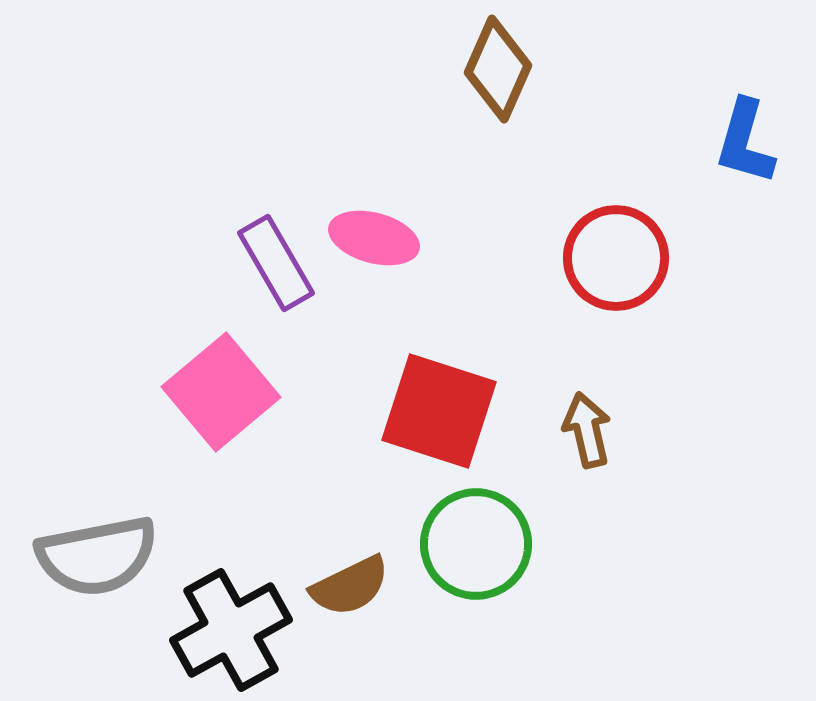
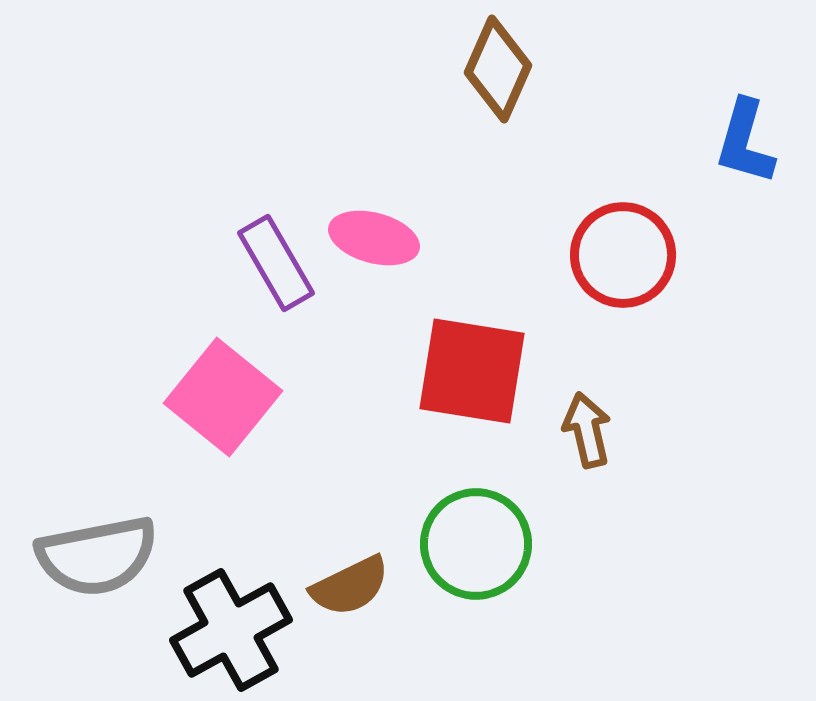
red circle: moved 7 px right, 3 px up
pink square: moved 2 px right, 5 px down; rotated 11 degrees counterclockwise
red square: moved 33 px right, 40 px up; rotated 9 degrees counterclockwise
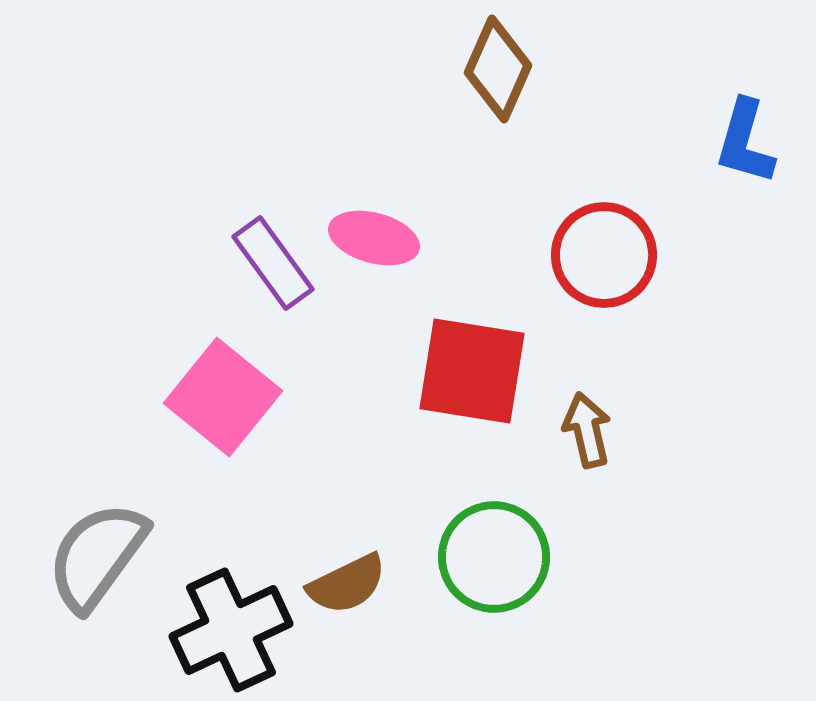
red circle: moved 19 px left
purple rectangle: moved 3 px left; rotated 6 degrees counterclockwise
green circle: moved 18 px right, 13 px down
gray semicircle: rotated 137 degrees clockwise
brown semicircle: moved 3 px left, 2 px up
black cross: rotated 4 degrees clockwise
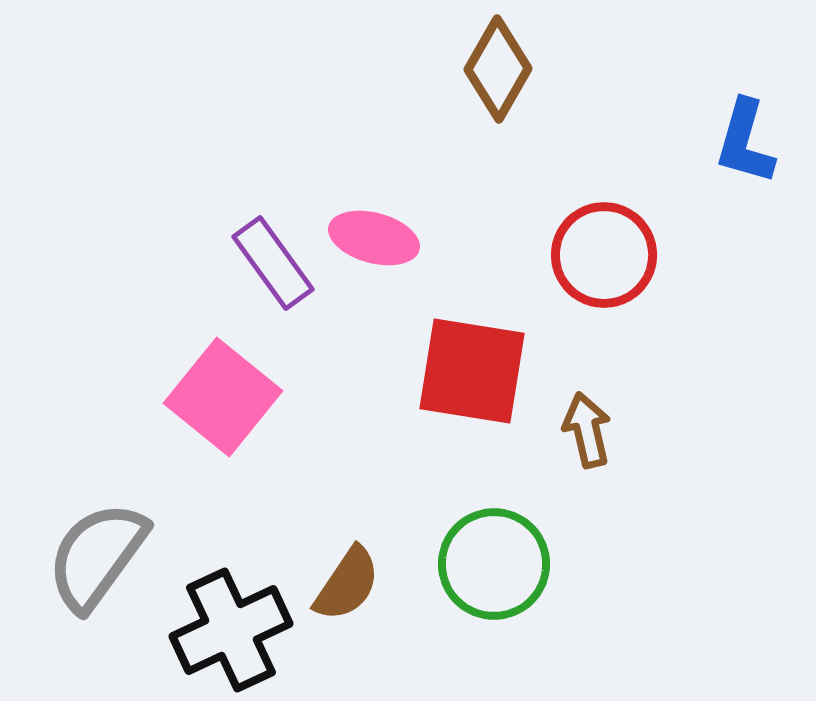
brown diamond: rotated 6 degrees clockwise
green circle: moved 7 px down
brown semicircle: rotated 30 degrees counterclockwise
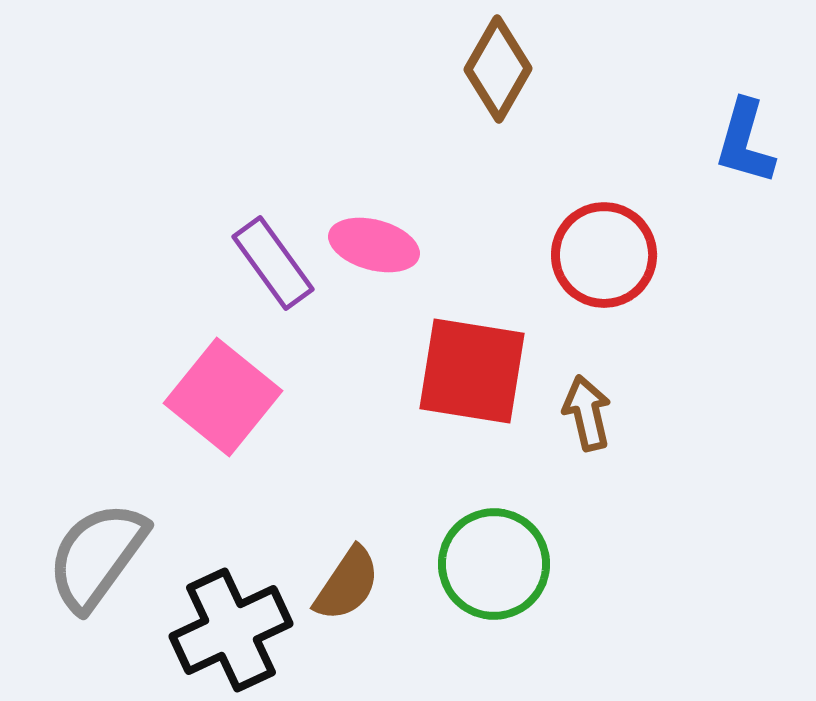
pink ellipse: moved 7 px down
brown arrow: moved 17 px up
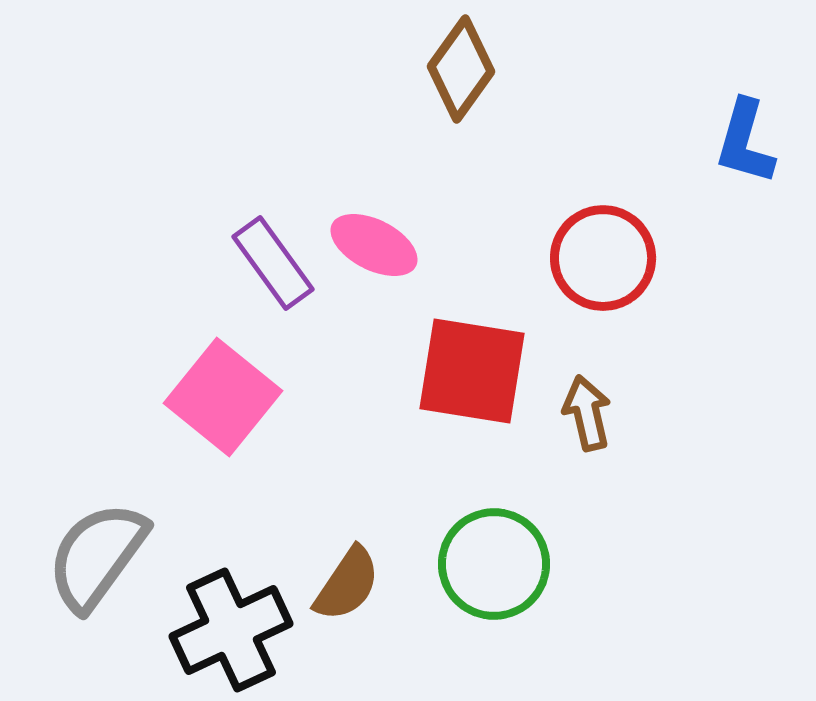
brown diamond: moved 37 px left; rotated 6 degrees clockwise
pink ellipse: rotated 12 degrees clockwise
red circle: moved 1 px left, 3 px down
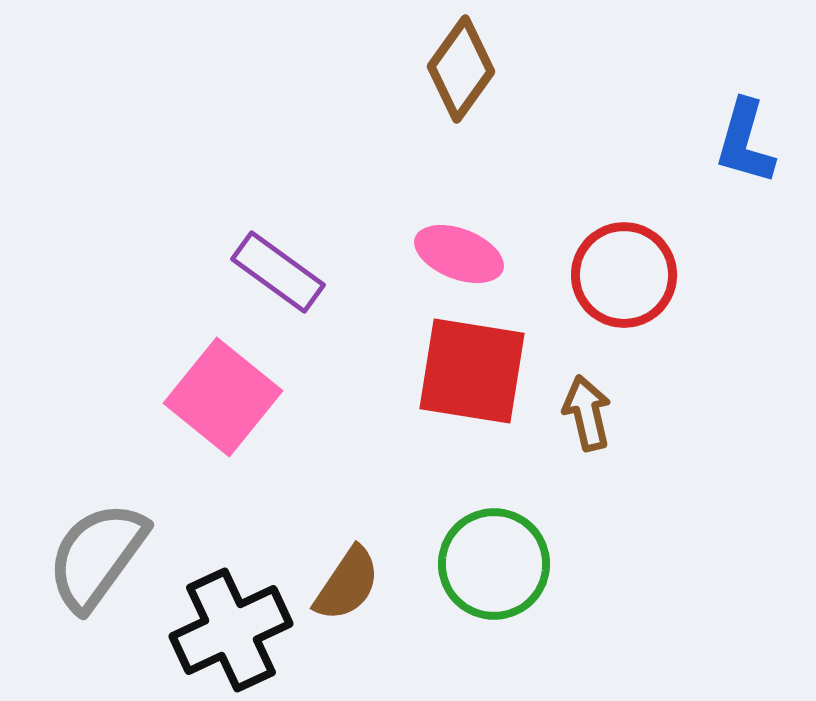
pink ellipse: moved 85 px right, 9 px down; rotated 6 degrees counterclockwise
red circle: moved 21 px right, 17 px down
purple rectangle: moved 5 px right, 9 px down; rotated 18 degrees counterclockwise
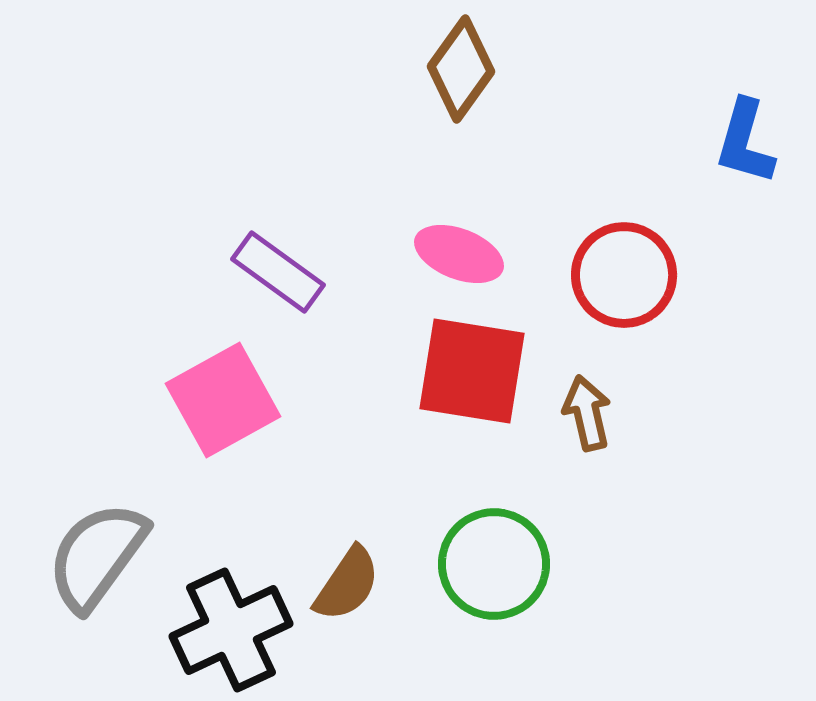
pink square: moved 3 px down; rotated 22 degrees clockwise
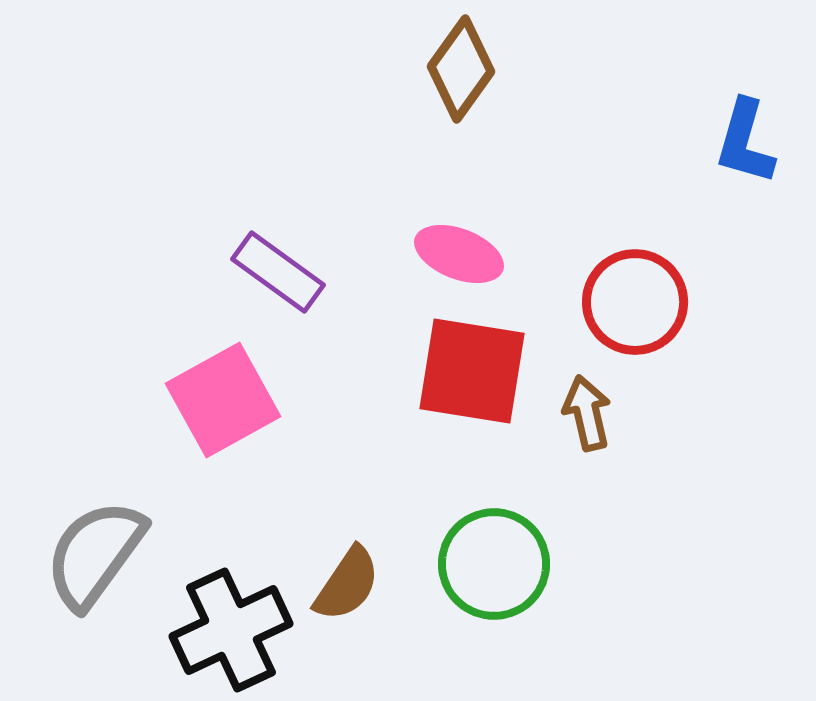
red circle: moved 11 px right, 27 px down
gray semicircle: moved 2 px left, 2 px up
